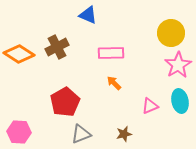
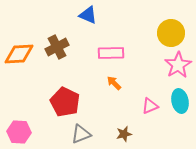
orange diamond: rotated 36 degrees counterclockwise
red pentagon: rotated 16 degrees counterclockwise
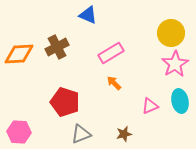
pink rectangle: rotated 30 degrees counterclockwise
pink star: moved 3 px left, 1 px up
red pentagon: rotated 8 degrees counterclockwise
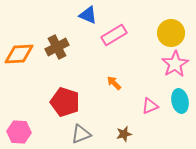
pink rectangle: moved 3 px right, 18 px up
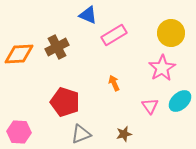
pink star: moved 13 px left, 4 px down
orange arrow: rotated 21 degrees clockwise
cyan ellipse: rotated 60 degrees clockwise
pink triangle: rotated 42 degrees counterclockwise
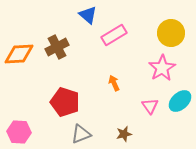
blue triangle: rotated 18 degrees clockwise
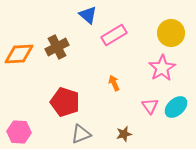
cyan ellipse: moved 4 px left, 6 px down
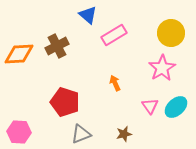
brown cross: moved 1 px up
orange arrow: moved 1 px right
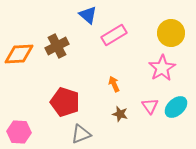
orange arrow: moved 1 px left, 1 px down
brown star: moved 4 px left, 20 px up; rotated 28 degrees clockwise
